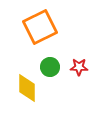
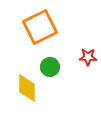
red star: moved 9 px right, 10 px up
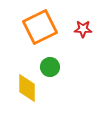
red star: moved 5 px left, 28 px up
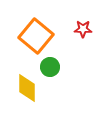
orange square: moved 4 px left, 9 px down; rotated 24 degrees counterclockwise
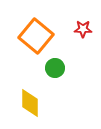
green circle: moved 5 px right, 1 px down
yellow diamond: moved 3 px right, 15 px down
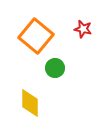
red star: rotated 12 degrees clockwise
